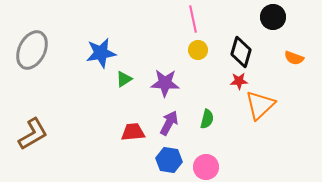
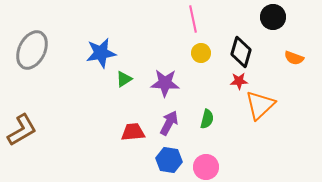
yellow circle: moved 3 px right, 3 px down
brown L-shape: moved 11 px left, 4 px up
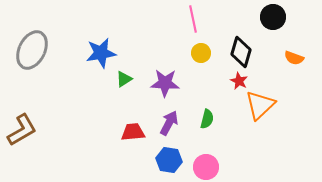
red star: rotated 30 degrees clockwise
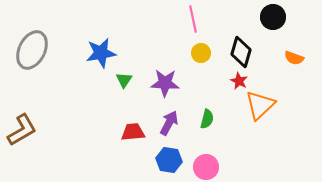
green triangle: moved 1 px down; rotated 24 degrees counterclockwise
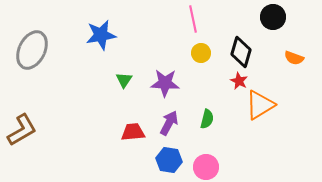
blue star: moved 18 px up
orange triangle: rotated 12 degrees clockwise
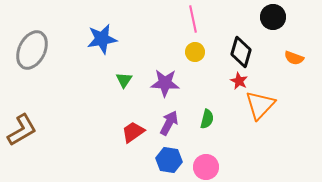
blue star: moved 1 px right, 4 px down
yellow circle: moved 6 px left, 1 px up
orange triangle: rotated 16 degrees counterclockwise
red trapezoid: rotated 30 degrees counterclockwise
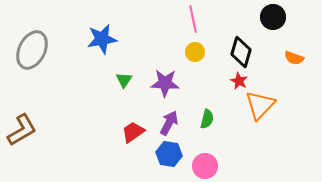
blue hexagon: moved 6 px up
pink circle: moved 1 px left, 1 px up
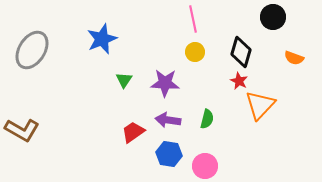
blue star: rotated 12 degrees counterclockwise
gray ellipse: rotated 6 degrees clockwise
purple arrow: moved 1 px left, 3 px up; rotated 110 degrees counterclockwise
brown L-shape: rotated 60 degrees clockwise
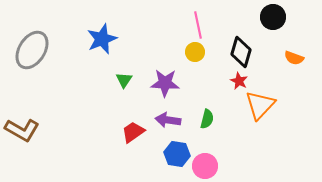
pink line: moved 5 px right, 6 px down
blue hexagon: moved 8 px right
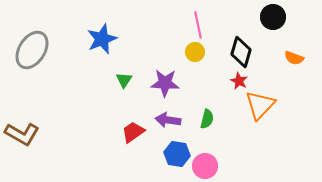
brown L-shape: moved 4 px down
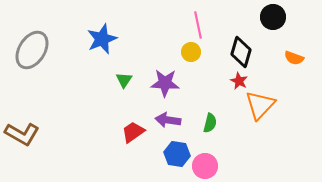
yellow circle: moved 4 px left
green semicircle: moved 3 px right, 4 px down
